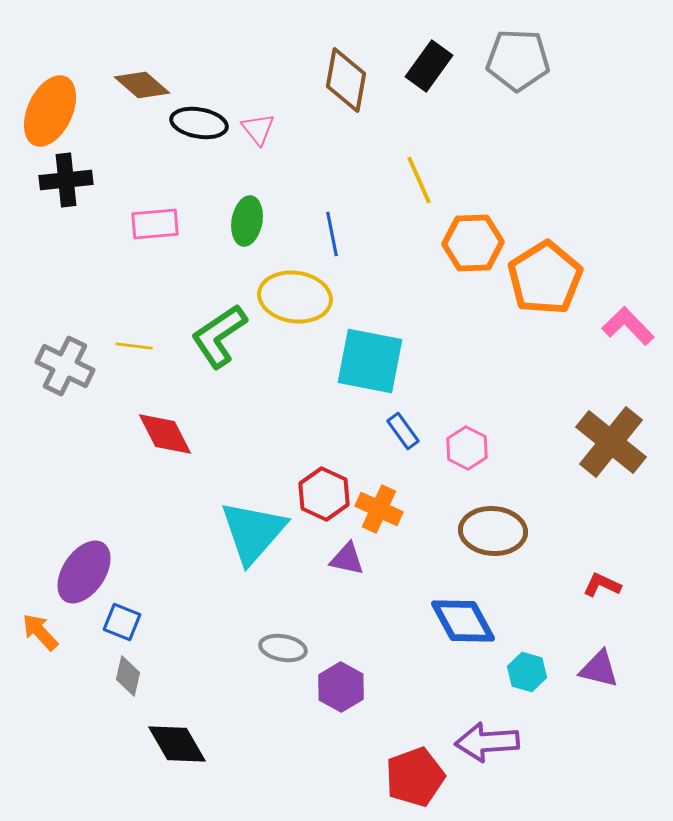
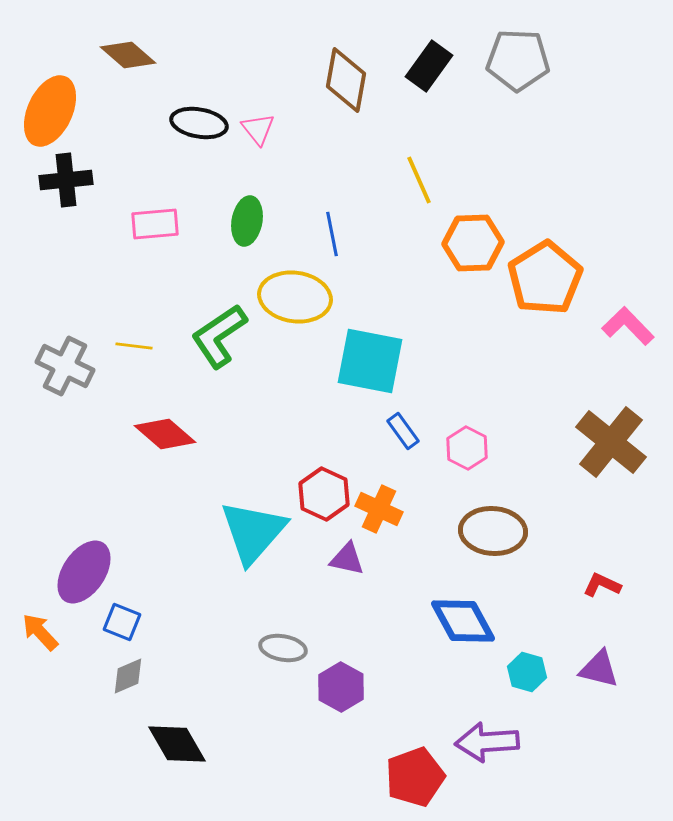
brown diamond at (142, 85): moved 14 px left, 30 px up
red diamond at (165, 434): rotated 22 degrees counterclockwise
gray diamond at (128, 676): rotated 54 degrees clockwise
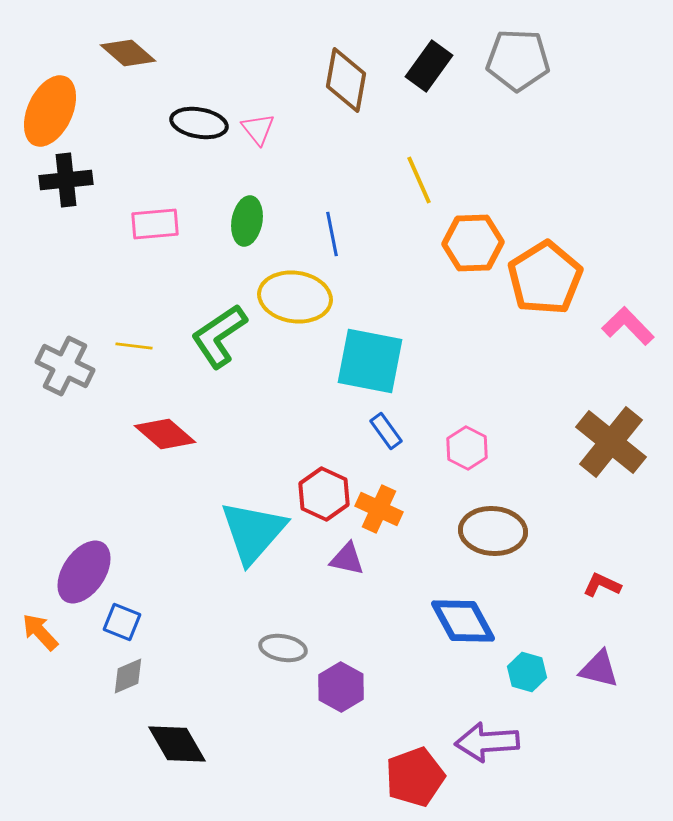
brown diamond at (128, 55): moved 2 px up
blue rectangle at (403, 431): moved 17 px left
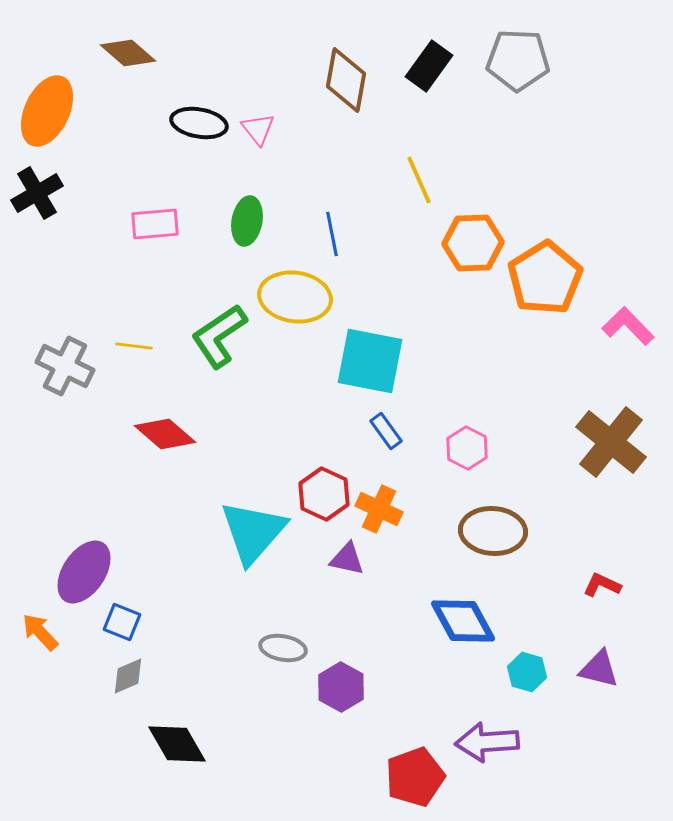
orange ellipse at (50, 111): moved 3 px left
black cross at (66, 180): moved 29 px left, 13 px down; rotated 24 degrees counterclockwise
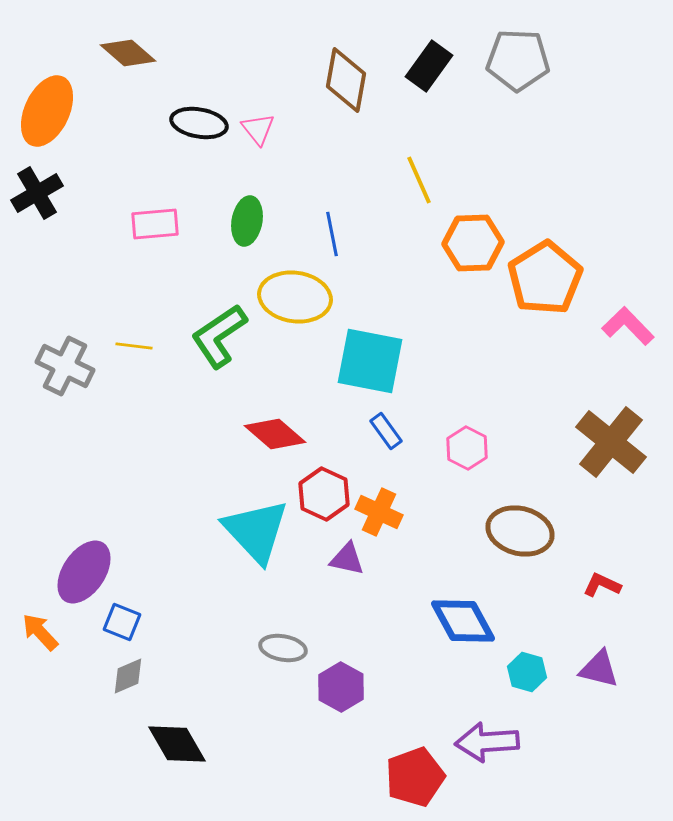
red diamond at (165, 434): moved 110 px right
orange cross at (379, 509): moved 3 px down
brown ellipse at (493, 531): moved 27 px right; rotated 10 degrees clockwise
cyan triangle at (253, 532): moved 3 px right, 1 px up; rotated 24 degrees counterclockwise
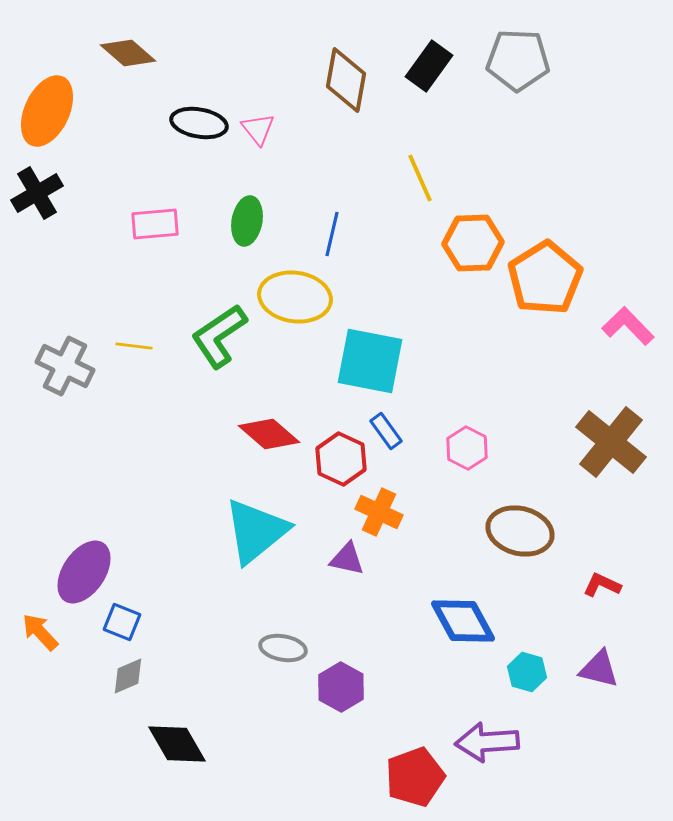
yellow line at (419, 180): moved 1 px right, 2 px up
blue line at (332, 234): rotated 24 degrees clockwise
red diamond at (275, 434): moved 6 px left
red hexagon at (324, 494): moved 17 px right, 35 px up
cyan triangle at (256, 531): rotated 34 degrees clockwise
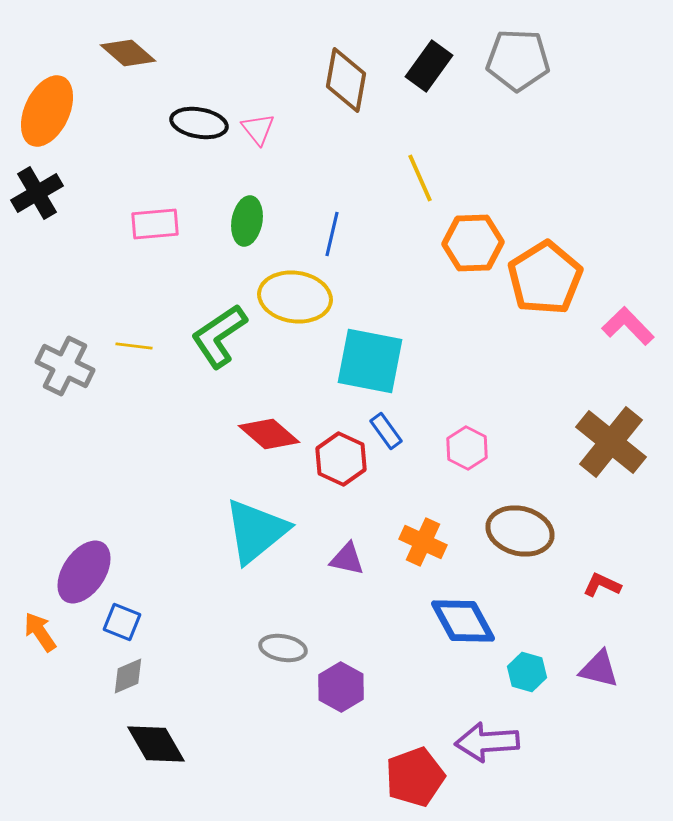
orange cross at (379, 512): moved 44 px right, 30 px down
orange arrow at (40, 632): rotated 9 degrees clockwise
black diamond at (177, 744): moved 21 px left
